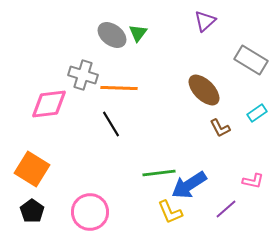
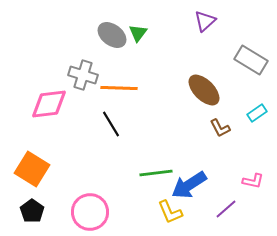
green line: moved 3 px left
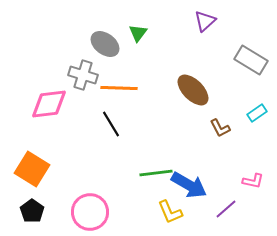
gray ellipse: moved 7 px left, 9 px down
brown ellipse: moved 11 px left
blue arrow: rotated 117 degrees counterclockwise
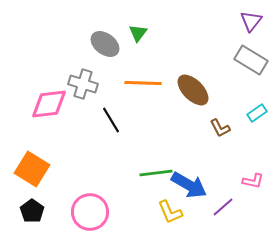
purple triangle: moved 46 px right; rotated 10 degrees counterclockwise
gray cross: moved 9 px down
orange line: moved 24 px right, 5 px up
black line: moved 4 px up
purple line: moved 3 px left, 2 px up
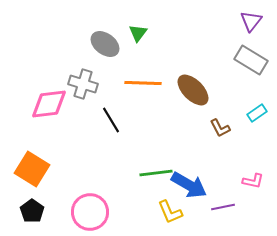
purple line: rotated 30 degrees clockwise
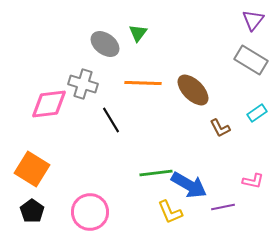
purple triangle: moved 2 px right, 1 px up
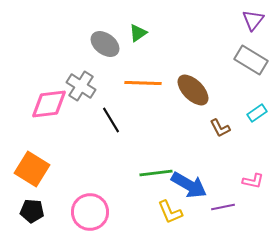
green triangle: rotated 18 degrees clockwise
gray cross: moved 2 px left, 2 px down; rotated 16 degrees clockwise
black pentagon: rotated 30 degrees counterclockwise
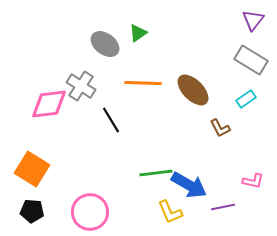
cyan rectangle: moved 11 px left, 14 px up
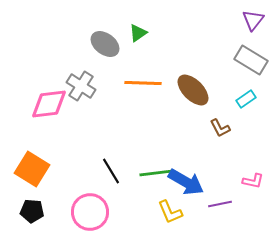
black line: moved 51 px down
blue arrow: moved 3 px left, 3 px up
purple line: moved 3 px left, 3 px up
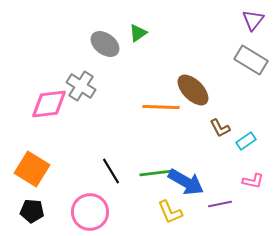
orange line: moved 18 px right, 24 px down
cyan rectangle: moved 42 px down
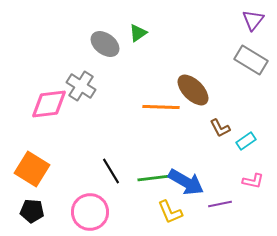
green line: moved 2 px left, 5 px down
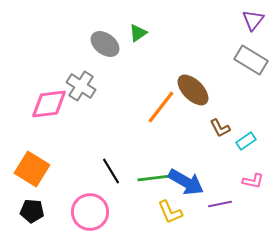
orange line: rotated 54 degrees counterclockwise
